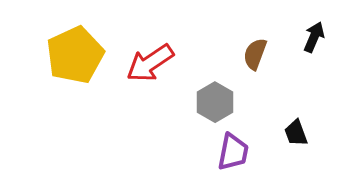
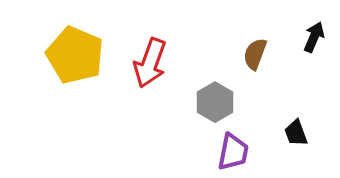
yellow pentagon: rotated 24 degrees counterclockwise
red arrow: rotated 36 degrees counterclockwise
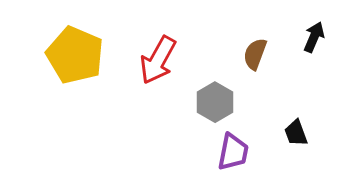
red arrow: moved 8 px right, 3 px up; rotated 9 degrees clockwise
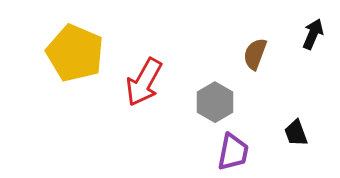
black arrow: moved 1 px left, 3 px up
yellow pentagon: moved 2 px up
red arrow: moved 14 px left, 22 px down
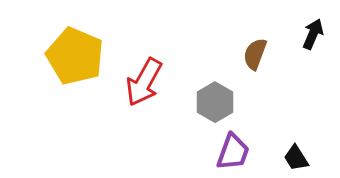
yellow pentagon: moved 3 px down
black trapezoid: moved 25 px down; rotated 12 degrees counterclockwise
purple trapezoid: rotated 9 degrees clockwise
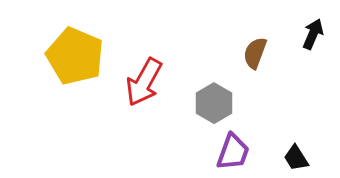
brown semicircle: moved 1 px up
gray hexagon: moved 1 px left, 1 px down
